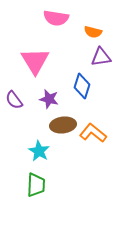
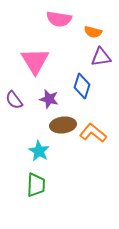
pink semicircle: moved 3 px right, 1 px down
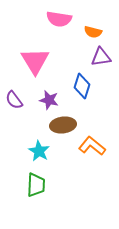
purple star: moved 1 px down
orange L-shape: moved 1 px left, 13 px down
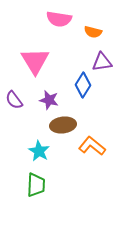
purple triangle: moved 1 px right, 5 px down
blue diamond: moved 1 px right, 1 px up; rotated 15 degrees clockwise
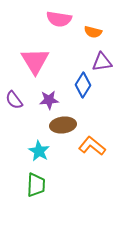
purple star: rotated 18 degrees counterclockwise
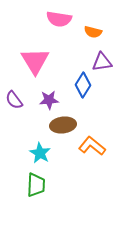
cyan star: moved 1 px right, 2 px down
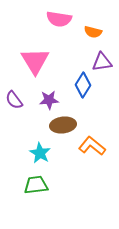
green trapezoid: rotated 100 degrees counterclockwise
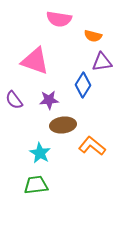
orange semicircle: moved 4 px down
pink triangle: rotated 40 degrees counterclockwise
